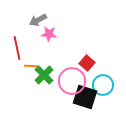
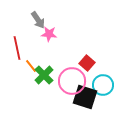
gray arrow: rotated 96 degrees counterclockwise
orange line: rotated 48 degrees clockwise
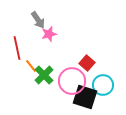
pink star: rotated 21 degrees counterclockwise
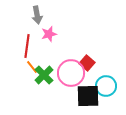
gray arrow: moved 1 px left, 5 px up; rotated 24 degrees clockwise
red line: moved 10 px right, 2 px up; rotated 20 degrees clockwise
orange line: moved 1 px right, 1 px down
pink circle: moved 1 px left, 8 px up
cyan circle: moved 3 px right, 1 px down
black square: moved 3 px right, 1 px up; rotated 20 degrees counterclockwise
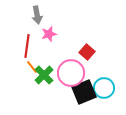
red square: moved 11 px up
cyan circle: moved 2 px left, 2 px down
black square: moved 4 px left, 4 px up; rotated 20 degrees counterclockwise
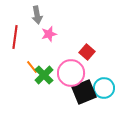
red line: moved 12 px left, 9 px up
